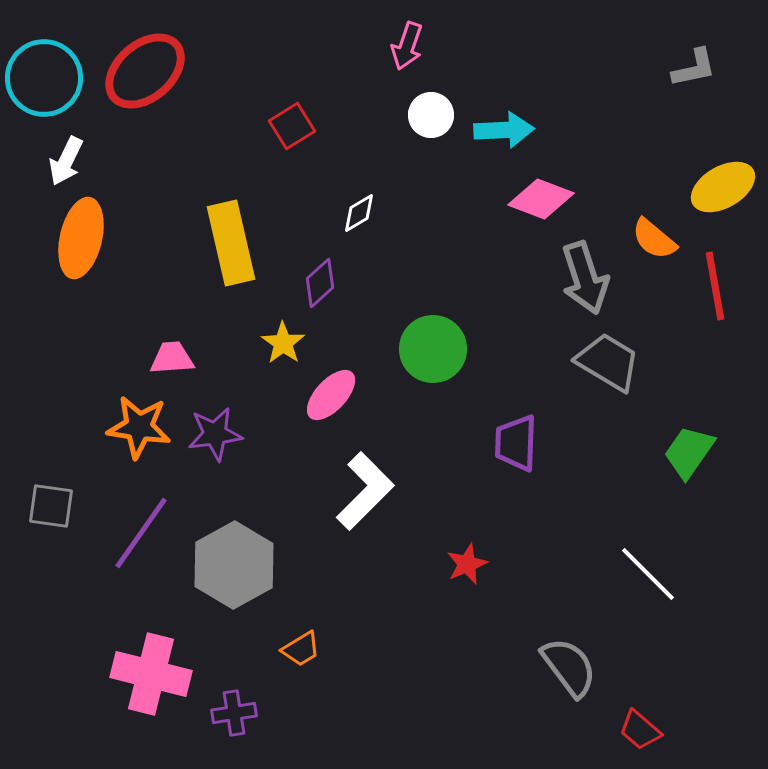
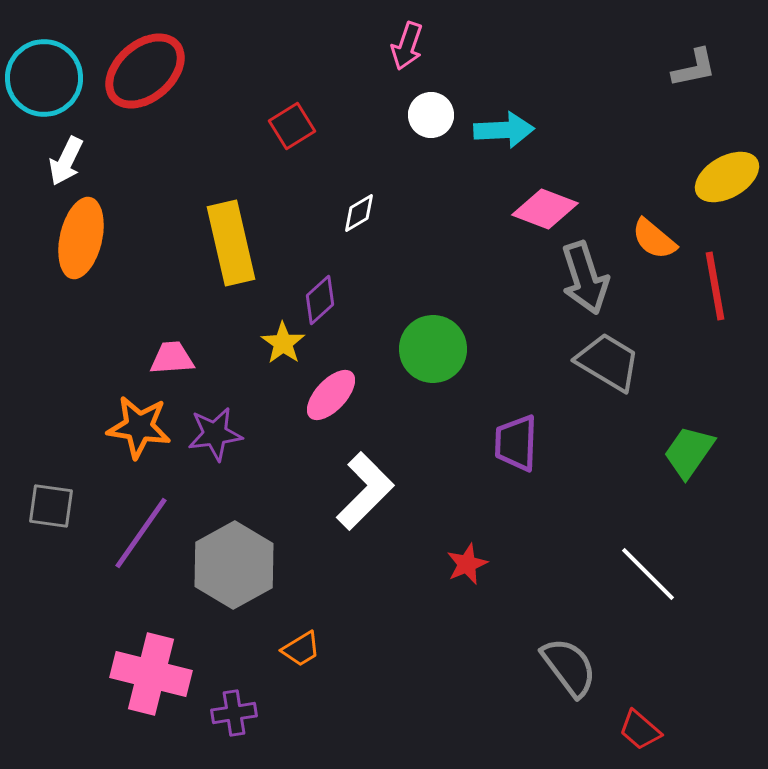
yellow ellipse: moved 4 px right, 10 px up
pink diamond: moved 4 px right, 10 px down
purple diamond: moved 17 px down
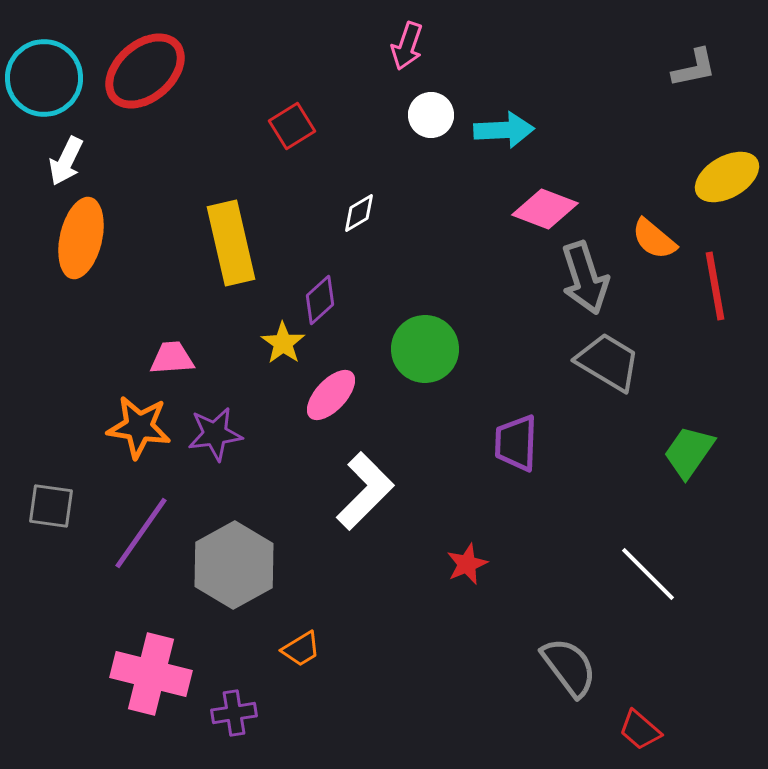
green circle: moved 8 px left
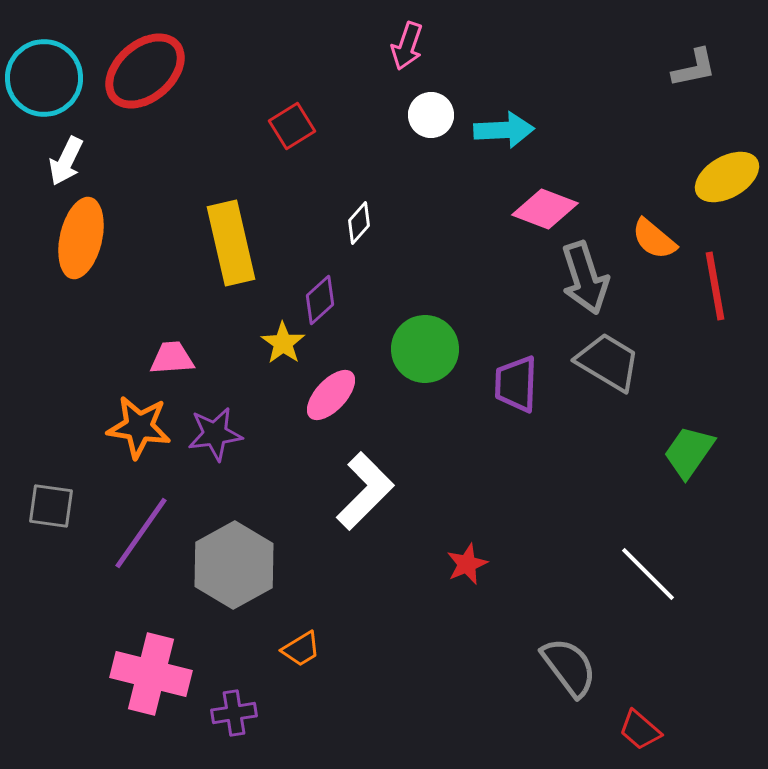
white diamond: moved 10 px down; rotated 18 degrees counterclockwise
purple trapezoid: moved 59 px up
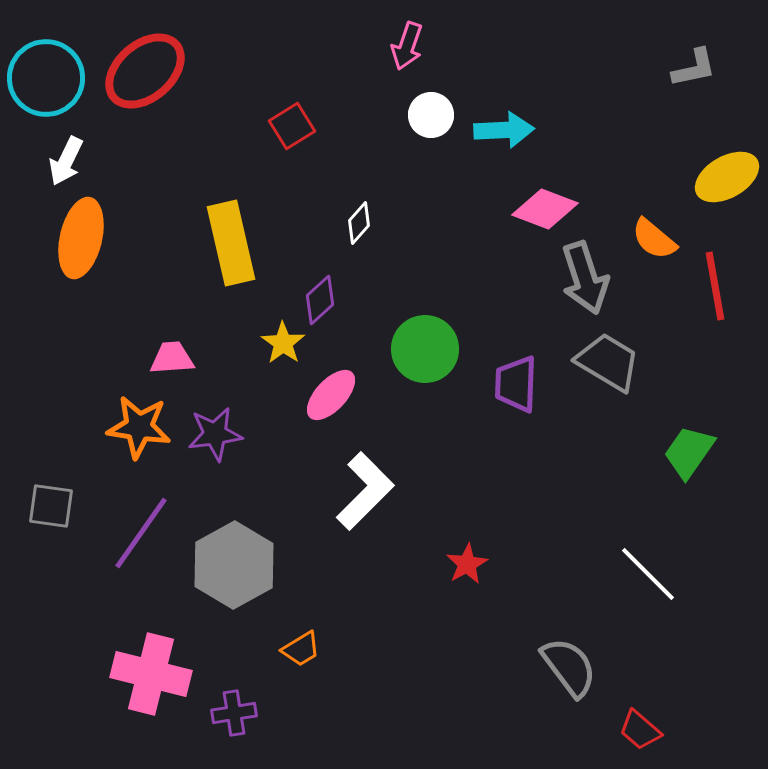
cyan circle: moved 2 px right
red star: rotated 6 degrees counterclockwise
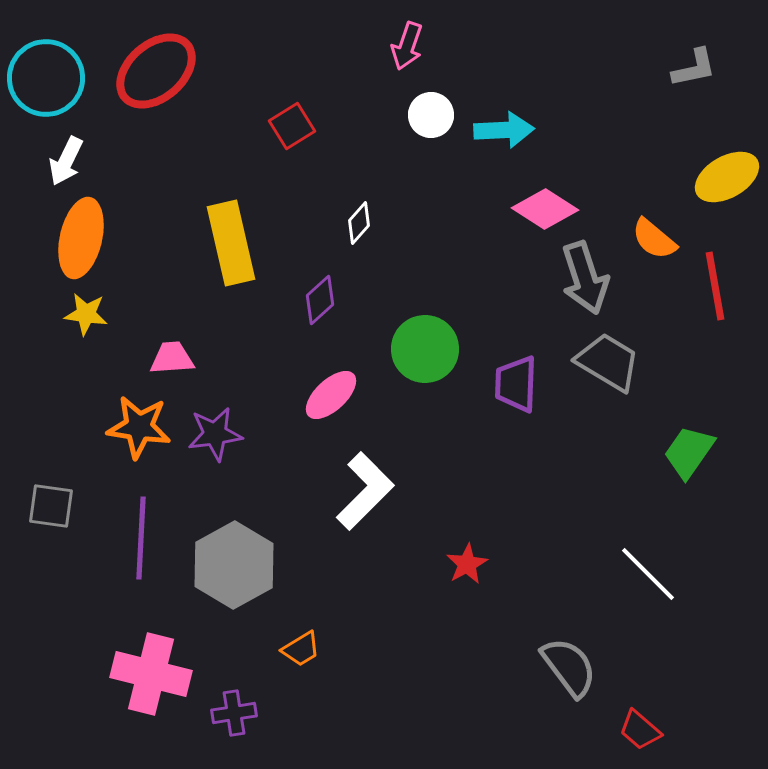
red ellipse: moved 11 px right
pink diamond: rotated 12 degrees clockwise
yellow star: moved 197 px left, 29 px up; rotated 27 degrees counterclockwise
pink ellipse: rotated 4 degrees clockwise
purple line: moved 5 px down; rotated 32 degrees counterclockwise
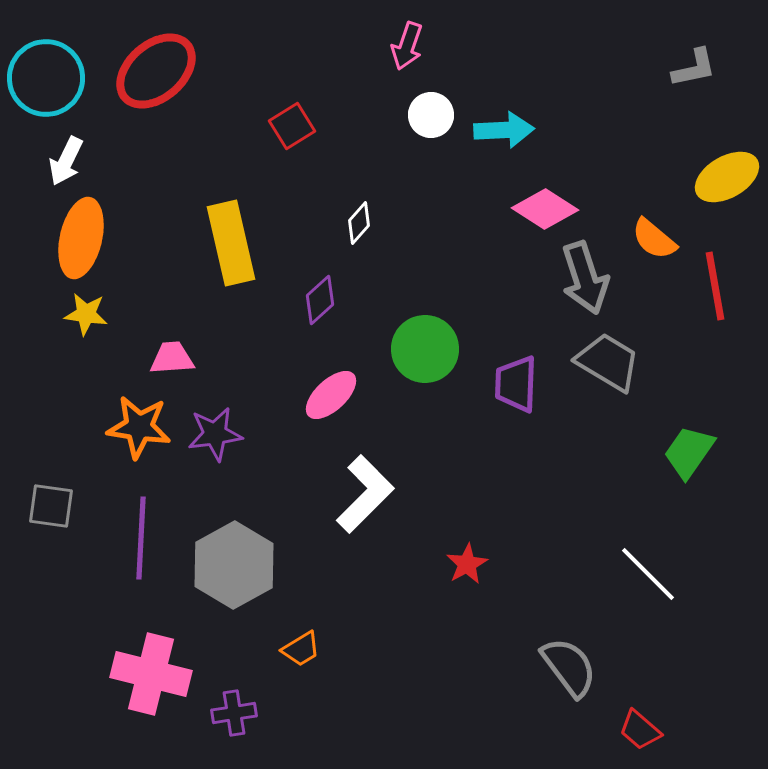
white L-shape: moved 3 px down
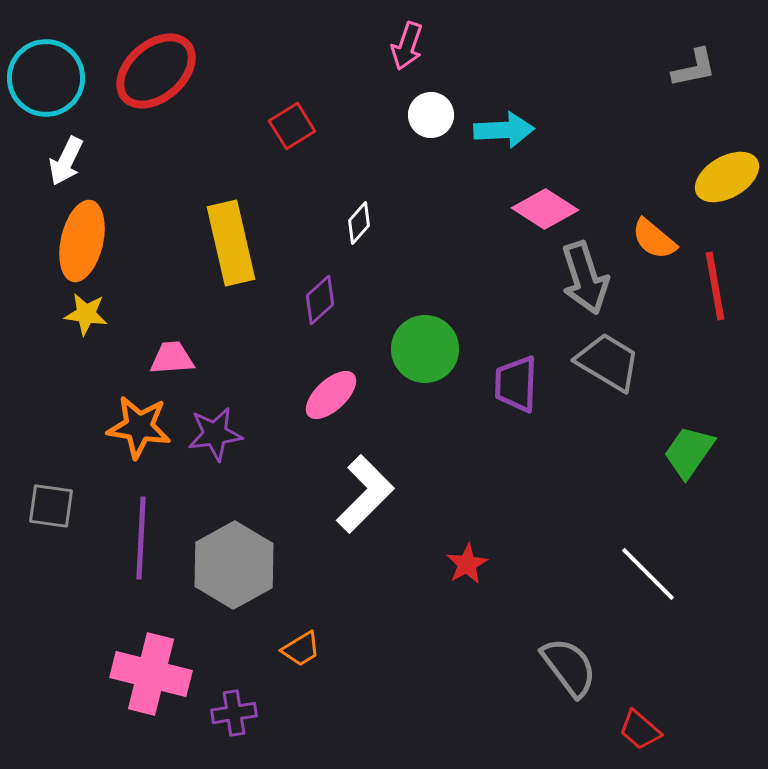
orange ellipse: moved 1 px right, 3 px down
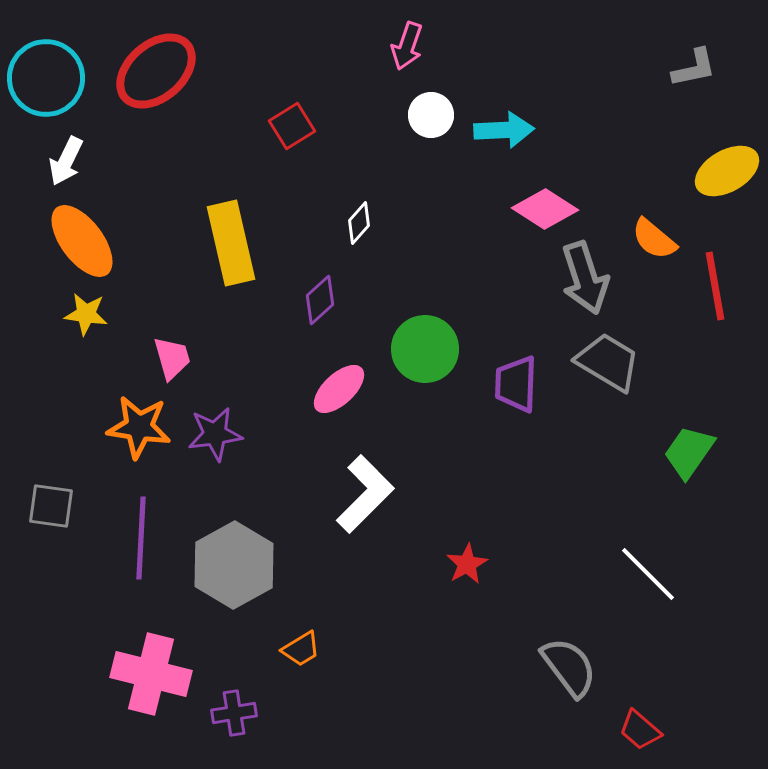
yellow ellipse: moved 6 px up
orange ellipse: rotated 50 degrees counterclockwise
pink trapezoid: rotated 78 degrees clockwise
pink ellipse: moved 8 px right, 6 px up
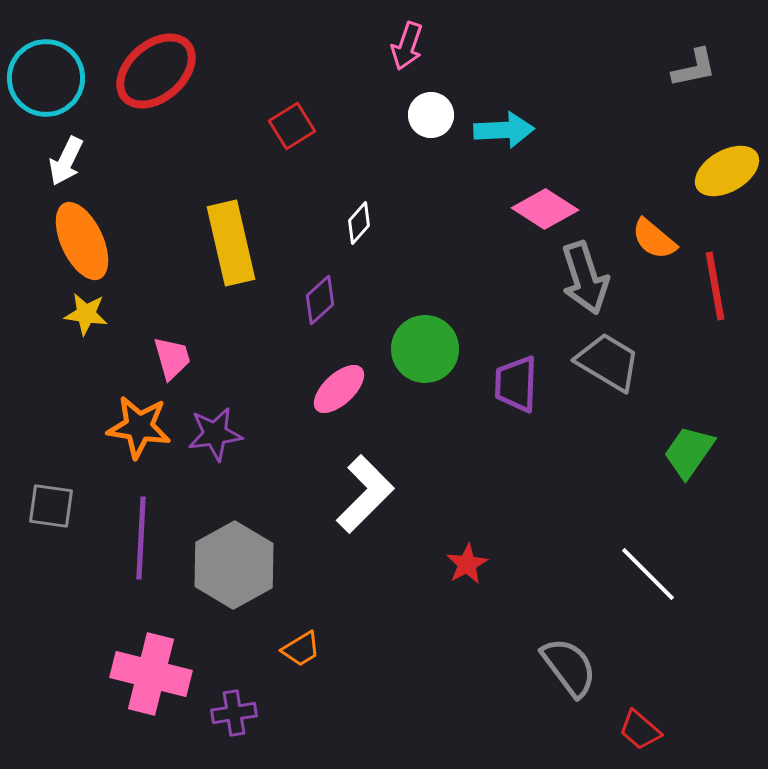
orange ellipse: rotated 12 degrees clockwise
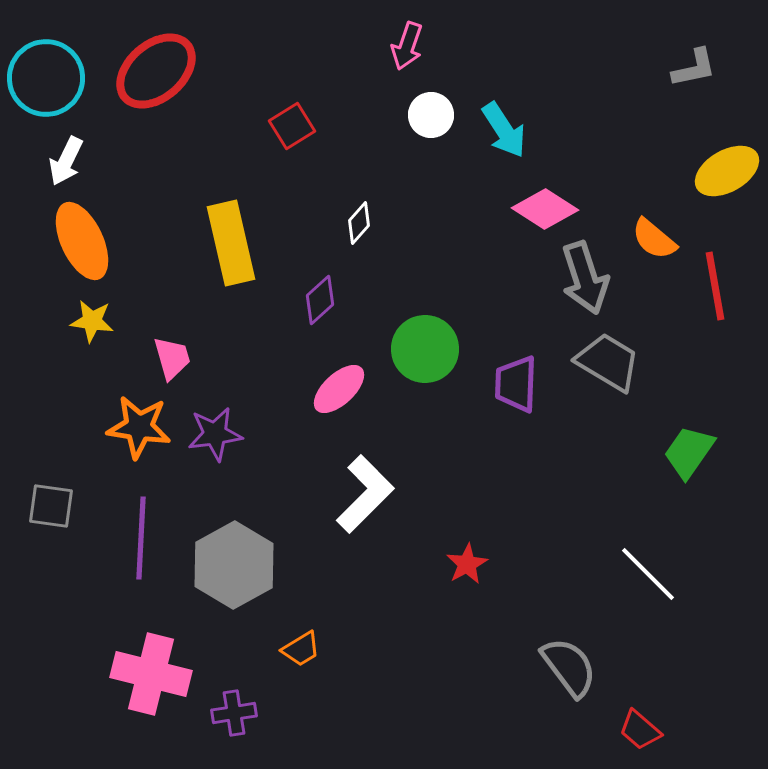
cyan arrow: rotated 60 degrees clockwise
yellow star: moved 6 px right, 7 px down
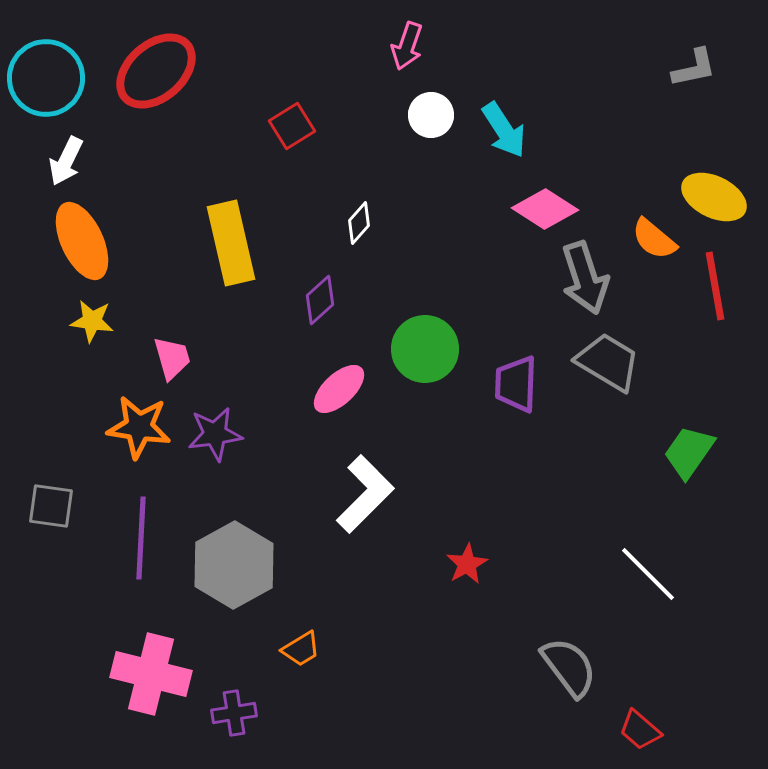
yellow ellipse: moved 13 px left, 26 px down; rotated 56 degrees clockwise
